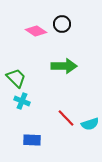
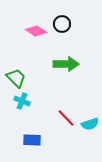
green arrow: moved 2 px right, 2 px up
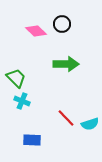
pink diamond: rotated 10 degrees clockwise
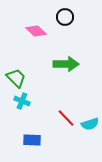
black circle: moved 3 px right, 7 px up
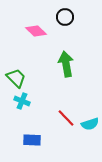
green arrow: rotated 100 degrees counterclockwise
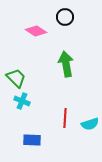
pink diamond: rotated 10 degrees counterclockwise
red line: moved 1 px left; rotated 48 degrees clockwise
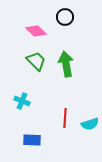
pink diamond: rotated 10 degrees clockwise
green trapezoid: moved 20 px right, 17 px up
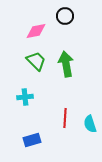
black circle: moved 1 px up
pink diamond: rotated 55 degrees counterclockwise
cyan cross: moved 3 px right, 4 px up; rotated 28 degrees counterclockwise
cyan semicircle: rotated 90 degrees clockwise
blue rectangle: rotated 18 degrees counterclockwise
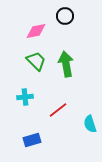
red line: moved 7 px left, 8 px up; rotated 48 degrees clockwise
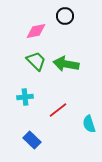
green arrow: rotated 70 degrees counterclockwise
cyan semicircle: moved 1 px left
blue rectangle: rotated 60 degrees clockwise
